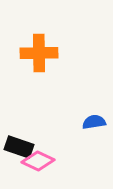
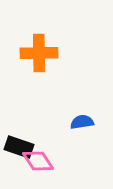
blue semicircle: moved 12 px left
pink diamond: rotated 32 degrees clockwise
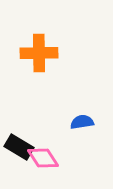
black rectangle: rotated 12 degrees clockwise
pink diamond: moved 5 px right, 3 px up
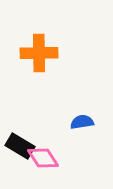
black rectangle: moved 1 px right, 1 px up
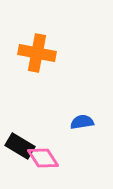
orange cross: moved 2 px left; rotated 12 degrees clockwise
